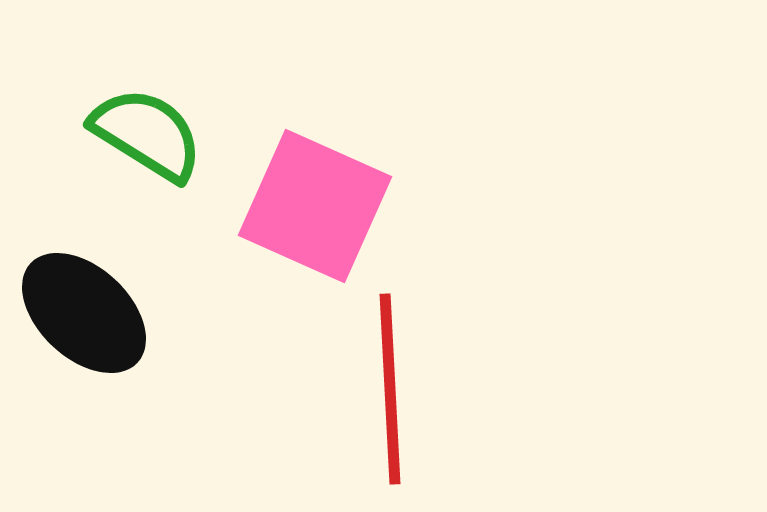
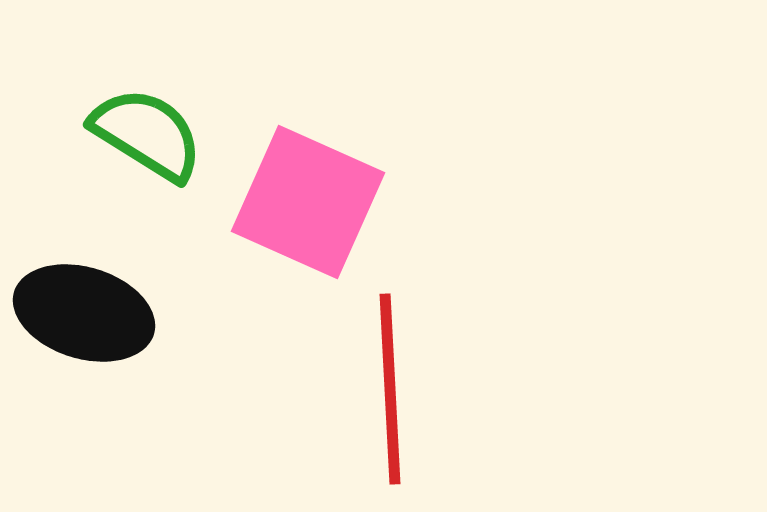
pink square: moved 7 px left, 4 px up
black ellipse: rotated 26 degrees counterclockwise
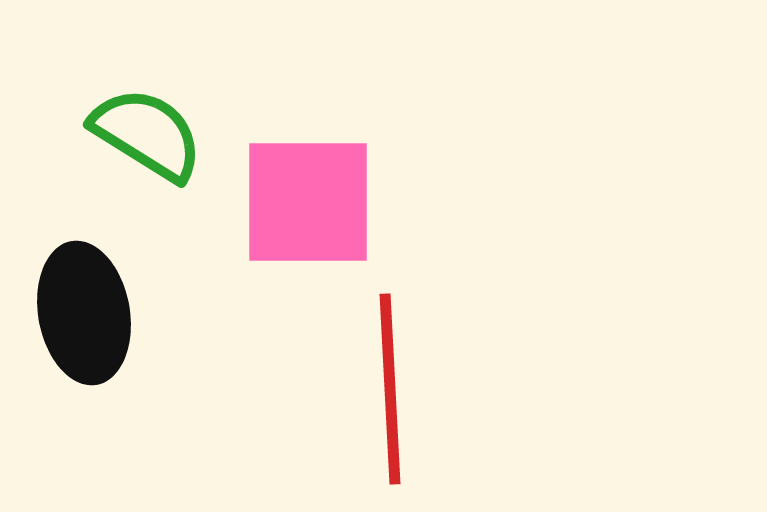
pink square: rotated 24 degrees counterclockwise
black ellipse: rotated 63 degrees clockwise
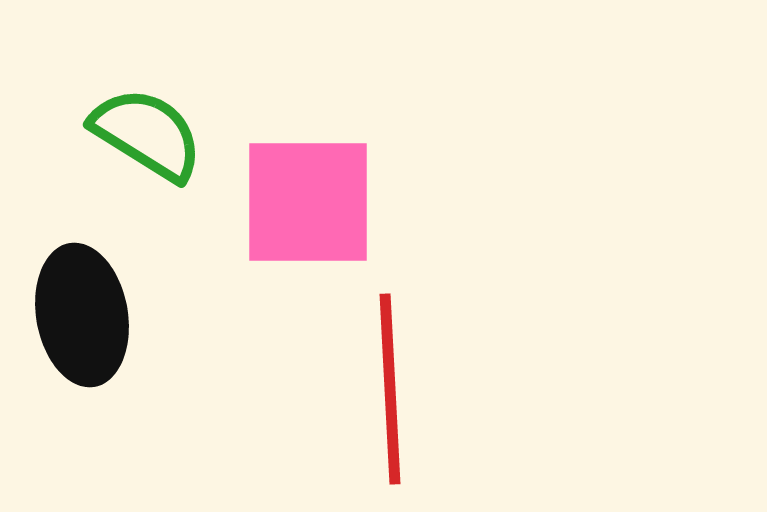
black ellipse: moved 2 px left, 2 px down
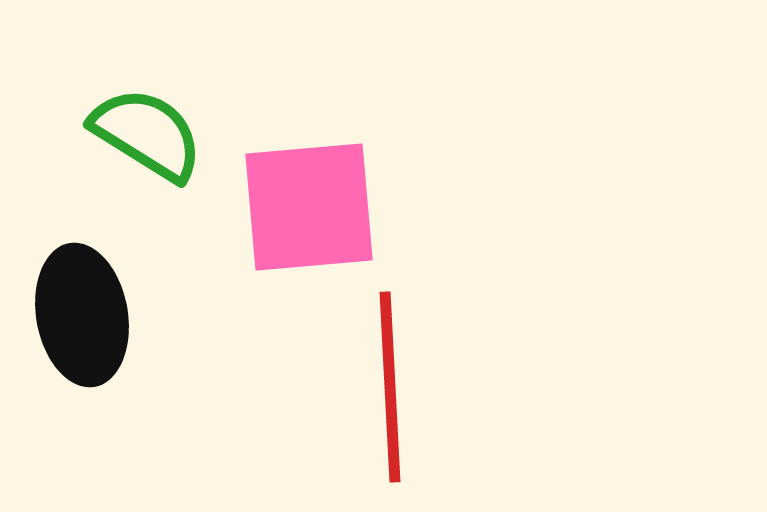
pink square: moved 1 px right, 5 px down; rotated 5 degrees counterclockwise
red line: moved 2 px up
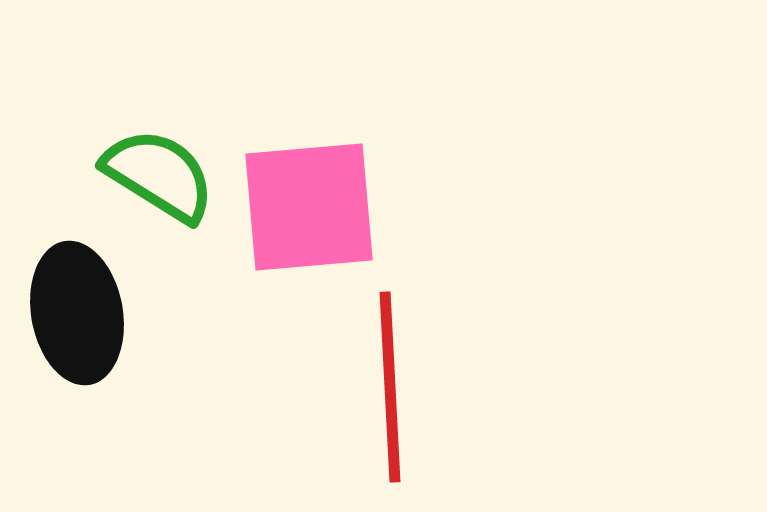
green semicircle: moved 12 px right, 41 px down
black ellipse: moved 5 px left, 2 px up
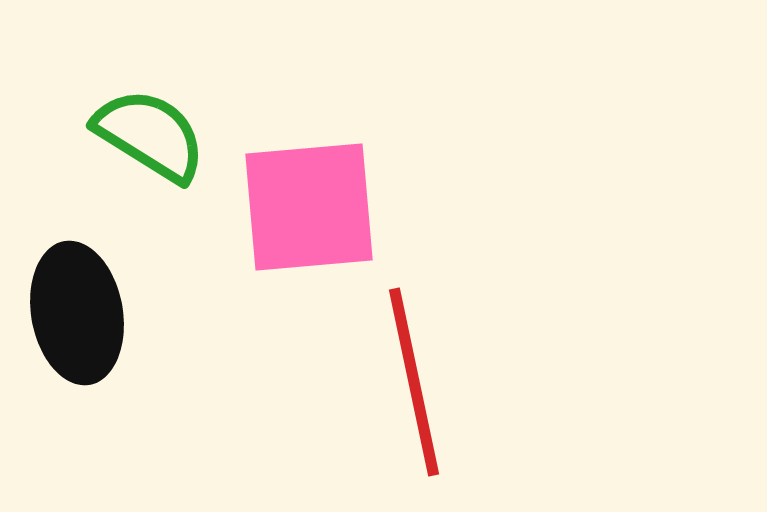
green semicircle: moved 9 px left, 40 px up
red line: moved 24 px right, 5 px up; rotated 9 degrees counterclockwise
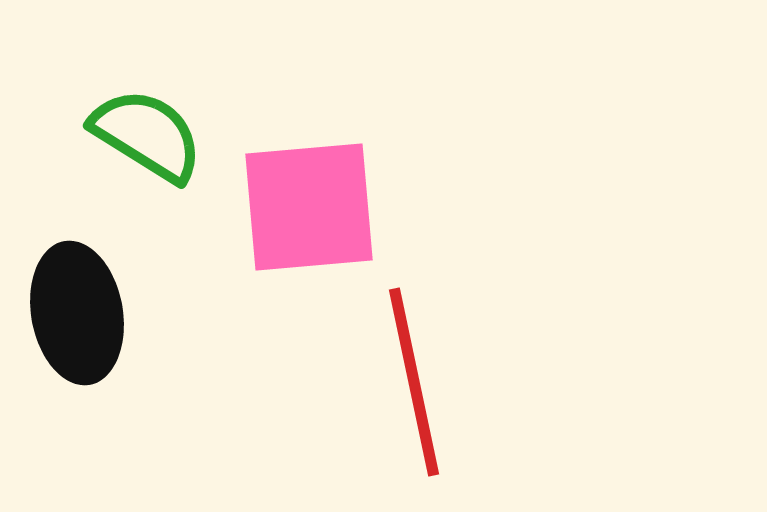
green semicircle: moved 3 px left
